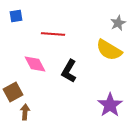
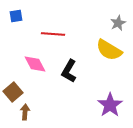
brown square: rotated 12 degrees counterclockwise
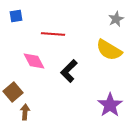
gray star: moved 2 px left, 4 px up
pink diamond: moved 1 px left, 3 px up
black L-shape: rotated 15 degrees clockwise
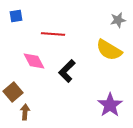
gray star: moved 2 px right, 1 px down; rotated 14 degrees clockwise
black L-shape: moved 2 px left
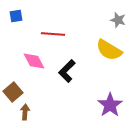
gray star: rotated 28 degrees clockwise
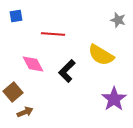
yellow semicircle: moved 8 px left, 5 px down
pink diamond: moved 1 px left, 3 px down
purple star: moved 4 px right, 6 px up
brown arrow: rotated 63 degrees clockwise
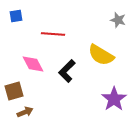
brown square: moved 1 px right, 1 px up; rotated 24 degrees clockwise
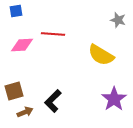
blue square: moved 5 px up
pink diamond: moved 11 px left, 19 px up; rotated 65 degrees counterclockwise
black L-shape: moved 14 px left, 30 px down
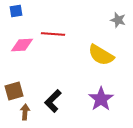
purple star: moved 13 px left
brown arrow: rotated 63 degrees counterclockwise
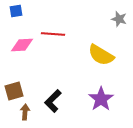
gray star: moved 1 px right, 1 px up
